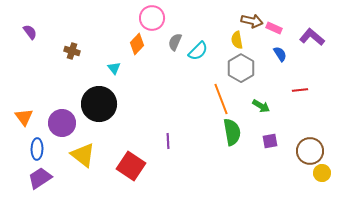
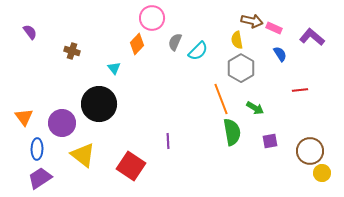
green arrow: moved 6 px left, 2 px down
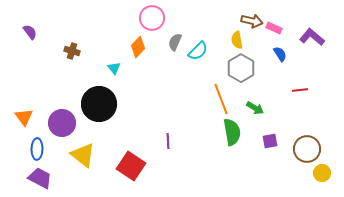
orange diamond: moved 1 px right, 3 px down
brown circle: moved 3 px left, 2 px up
purple trapezoid: rotated 60 degrees clockwise
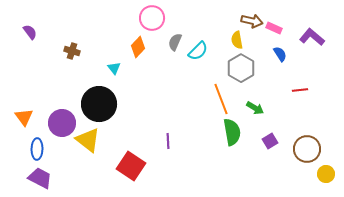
purple square: rotated 21 degrees counterclockwise
yellow triangle: moved 5 px right, 15 px up
yellow circle: moved 4 px right, 1 px down
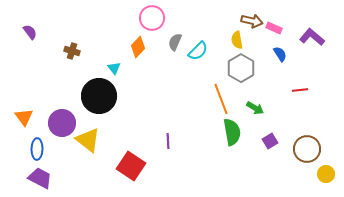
black circle: moved 8 px up
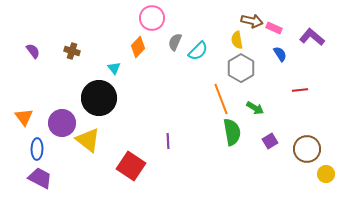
purple semicircle: moved 3 px right, 19 px down
black circle: moved 2 px down
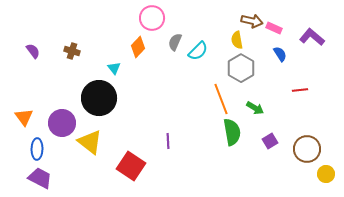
yellow triangle: moved 2 px right, 2 px down
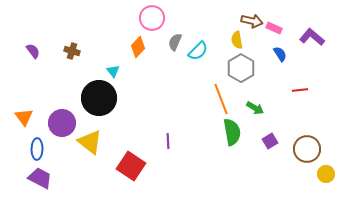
cyan triangle: moved 1 px left, 3 px down
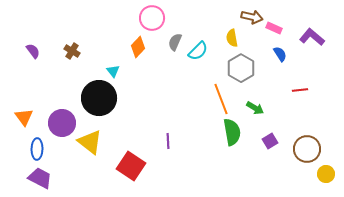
brown arrow: moved 4 px up
yellow semicircle: moved 5 px left, 2 px up
brown cross: rotated 14 degrees clockwise
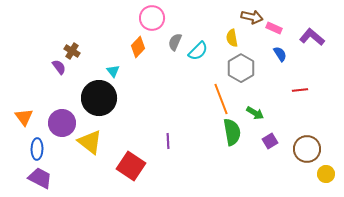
purple semicircle: moved 26 px right, 16 px down
green arrow: moved 5 px down
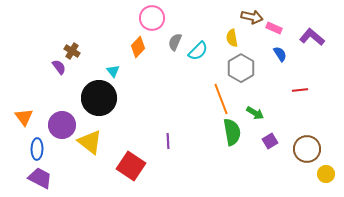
purple circle: moved 2 px down
